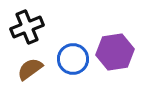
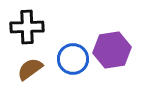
black cross: rotated 20 degrees clockwise
purple hexagon: moved 3 px left, 2 px up
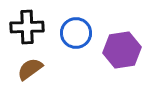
purple hexagon: moved 10 px right
blue circle: moved 3 px right, 26 px up
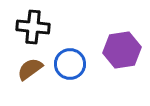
black cross: moved 6 px right; rotated 8 degrees clockwise
blue circle: moved 6 px left, 31 px down
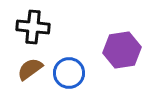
blue circle: moved 1 px left, 9 px down
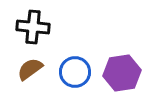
purple hexagon: moved 23 px down
blue circle: moved 6 px right, 1 px up
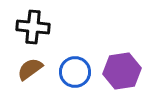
purple hexagon: moved 2 px up
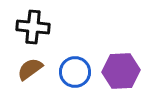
purple hexagon: moved 1 px left; rotated 6 degrees clockwise
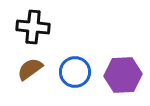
purple hexagon: moved 2 px right, 4 px down
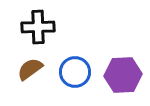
black cross: moved 5 px right; rotated 8 degrees counterclockwise
